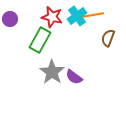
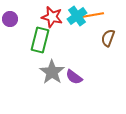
green rectangle: rotated 15 degrees counterclockwise
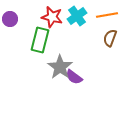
orange line: moved 14 px right
brown semicircle: moved 2 px right
gray star: moved 8 px right, 5 px up
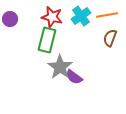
cyan cross: moved 4 px right
green rectangle: moved 7 px right
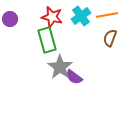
green rectangle: rotated 30 degrees counterclockwise
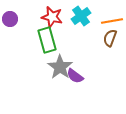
orange line: moved 5 px right, 6 px down
purple semicircle: moved 1 px right, 1 px up
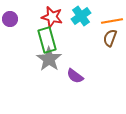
gray star: moved 11 px left, 8 px up
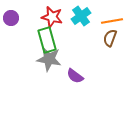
purple circle: moved 1 px right, 1 px up
gray star: rotated 25 degrees counterclockwise
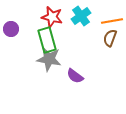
purple circle: moved 11 px down
